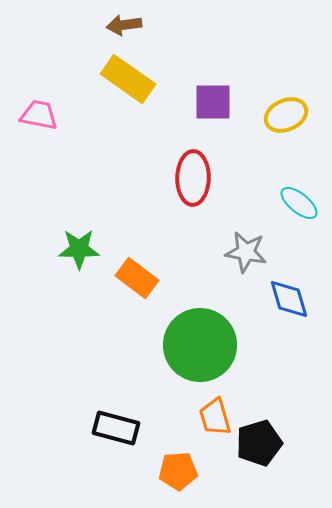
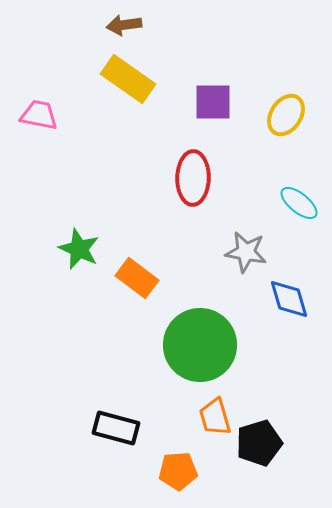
yellow ellipse: rotated 33 degrees counterclockwise
green star: rotated 24 degrees clockwise
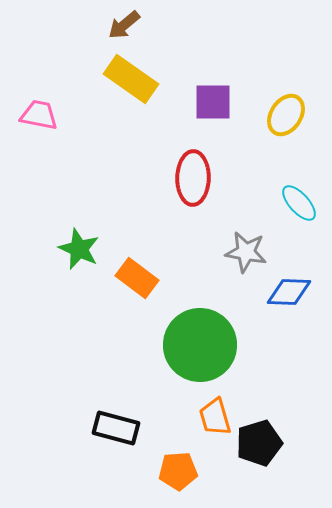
brown arrow: rotated 32 degrees counterclockwise
yellow rectangle: moved 3 px right
cyan ellipse: rotated 9 degrees clockwise
blue diamond: moved 7 px up; rotated 72 degrees counterclockwise
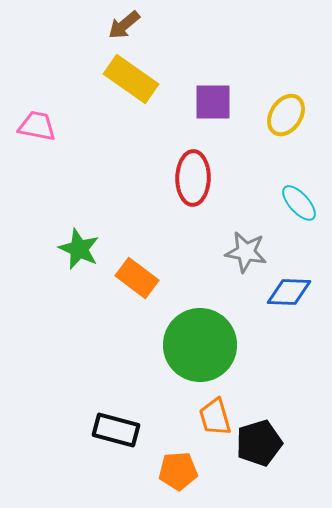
pink trapezoid: moved 2 px left, 11 px down
black rectangle: moved 2 px down
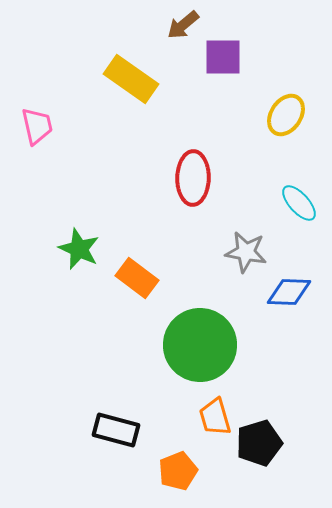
brown arrow: moved 59 px right
purple square: moved 10 px right, 45 px up
pink trapezoid: rotated 66 degrees clockwise
orange pentagon: rotated 18 degrees counterclockwise
